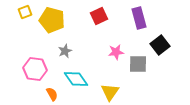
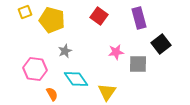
red square: rotated 30 degrees counterclockwise
black square: moved 1 px right, 1 px up
yellow triangle: moved 3 px left
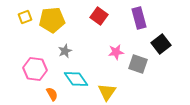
yellow square: moved 5 px down
yellow pentagon: rotated 20 degrees counterclockwise
gray square: rotated 18 degrees clockwise
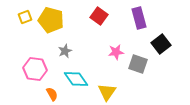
yellow pentagon: moved 1 px left; rotated 20 degrees clockwise
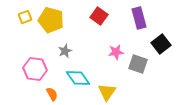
cyan diamond: moved 2 px right, 1 px up
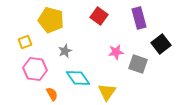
yellow square: moved 25 px down
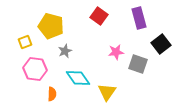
yellow pentagon: moved 6 px down
orange semicircle: rotated 32 degrees clockwise
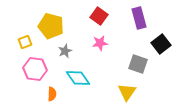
pink star: moved 16 px left, 9 px up
yellow triangle: moved 20 px right
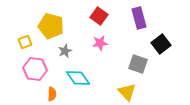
yellow triangle: rotated 18 degrees counterclockwise
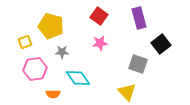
gray star: moved 3 px left, 1 px down; rotated 24 degrees clockwise
pink hexagon: rotated 15 degrees counterclockwise
orange semicircle: moved 1 px right; rotated 88 degrees clockwise
